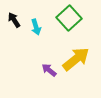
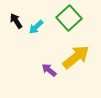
black arrow: moved 2 px right, 1 px down
cyan arrow: rotated 63 degrees clockwise
yellow arrow: moved 2 px up
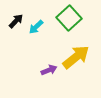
black arrow: rotated 77 degrees clockwise
purple arrow: rotated 119 degrees clockwise
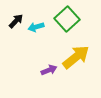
green square: moved 2 px left, 1 px down
cyan arrow: rotated 28 degrees clockwise
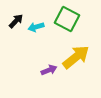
green square: rotated 20 degrees counterclockwise
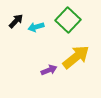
green square: moved 1 px right, 1 px down; rotated 15 degrees clockwise
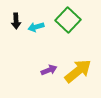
black arrow: rotated 133 degrees clockwise
yellow arrow: moved 2 px right, 14 px down
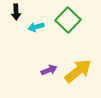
black arrow: moved 9 px up
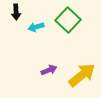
yellow arrow: moved 4 px right, 4 px down
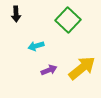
black arrow: moved 2 px down
cyan arrow: moved 19 px down
yellow arrow: moved 7 px up
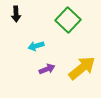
purple arrow: moved 2 px left, 1 px up
